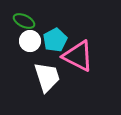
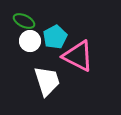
cyan pentagon: moved 3 px up
white trapezoid: moved 4 px down
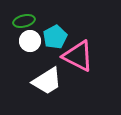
green ellipse: rotated 40 degrees counterclockwise
white trapezoid: rotated 76 degrees clockwise
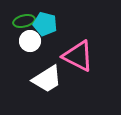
cyan pentagon: moved 10 px left, 13 px up; rotated 30 degrees counterclockwise
white trapezoid: moved 2 px up
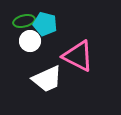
white trapezoid: rotated 8 degrees clockwise
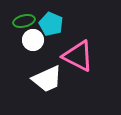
cyan pentagon: moved 6 px right; rotated 10 degrees clockwise
white circle: moved 3 px right, 1 px up
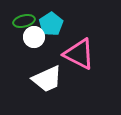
cyan pentagon: rotated 15 degrees clockwise
white circle: moved 1 px right, 3 px up
pink triangle: moved 1 px right, 2 px up
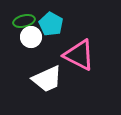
cyan pentagon: rotated 10 degrees counterclockwise
white circle: moved 3 px left
pink triangle: moved 1 px down
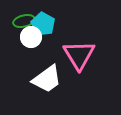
cyan pentagon: moved 8 px left
pink triangle: rotated 32 degrees clockwise
white trapezoid: rotated 12 degrees counterclockwise
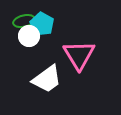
cyan pentagon: moved 1 px left
white circle: moved 2 px left, 1 px up
